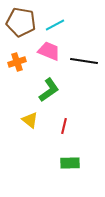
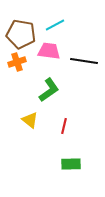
brown pentagon: moved 12 px down
pink trapezoid: rotated 15 degrees counterclockwise
green rectangle: moved 1 px right, 1 px down
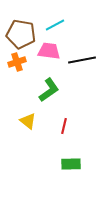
black line: moved 2 px left, 1 px up; rotated 20 degrees counterclockwise
yellow triangle: moved 2 px left, 1 px down
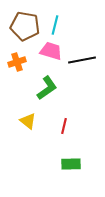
cyan line: rotated 48 degrees counterclockwise
brown pentagon: moved 4 px right, 8 px up
pink trapezoid: moved 2 px right; rotated 10 degrees clockwise
green L-shape: moved 2 px left, 2 px up
